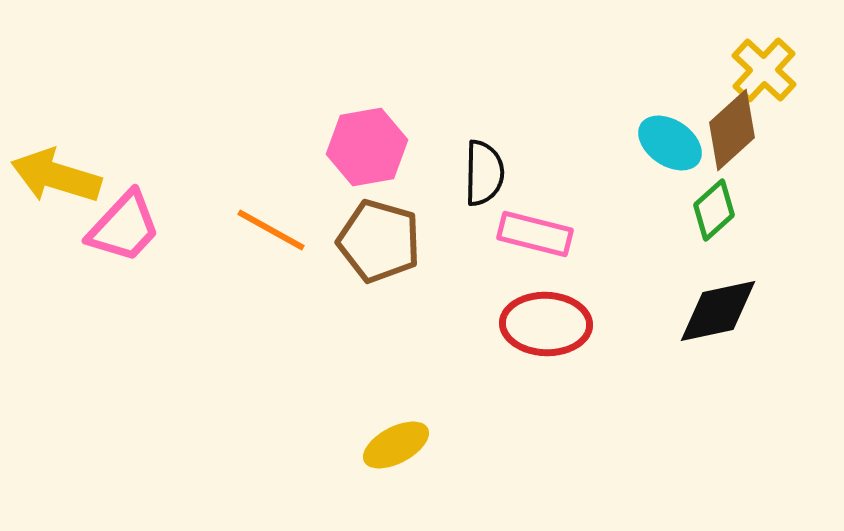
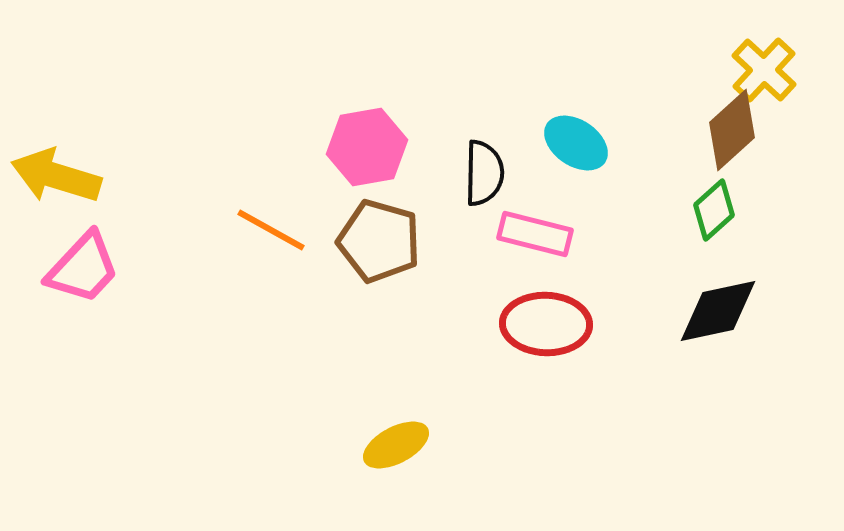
cyan ellipse: moved 94 px left
pink trapezoid: moved 41 px left, 41 px down
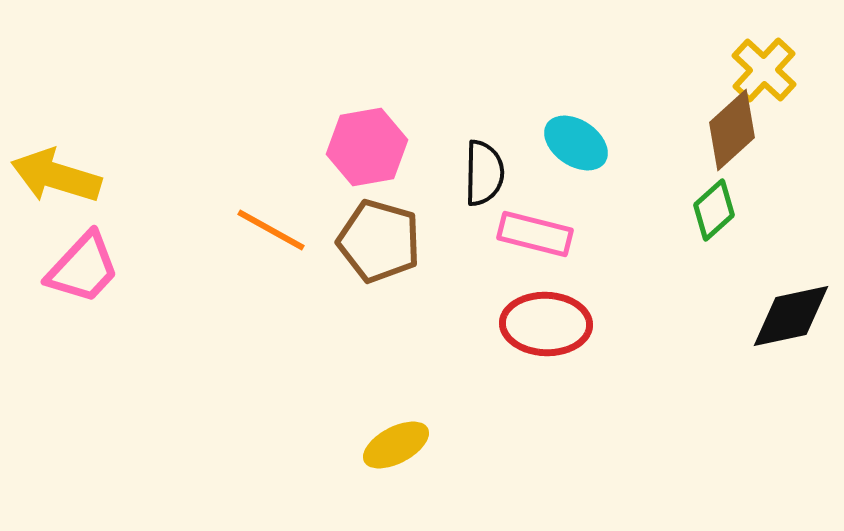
black diamond: moved 73 px right, 5 px down
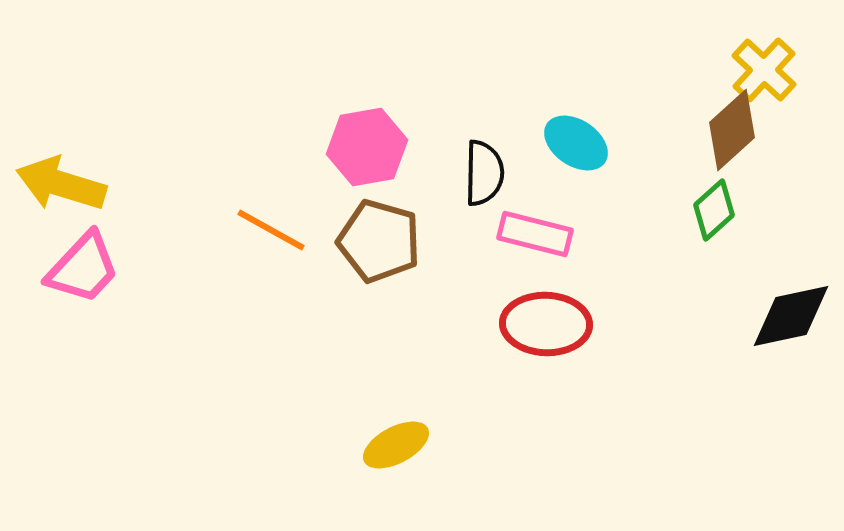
yellow arrow: moved 5 px right, 8 px down
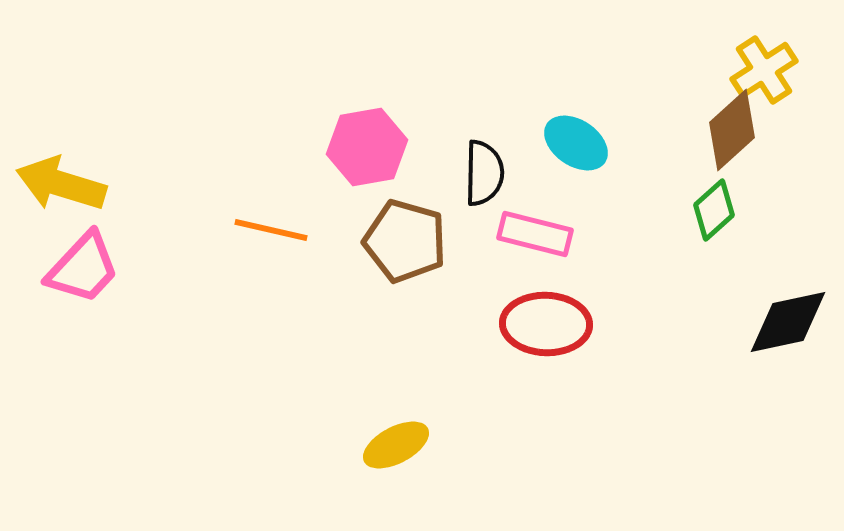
yellow cross: rotated 14 degrees clockwise
orange line: rotated 16 degrees counterclockwise
brown pentagon: moved 26 px right
black diamond: moved 3 px left, 6 px down
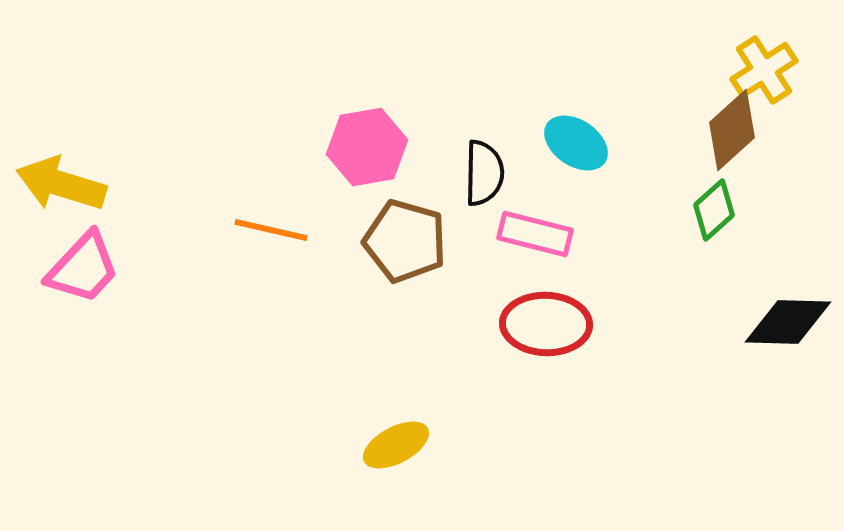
black diamond: rotated 14 degrees clockwise
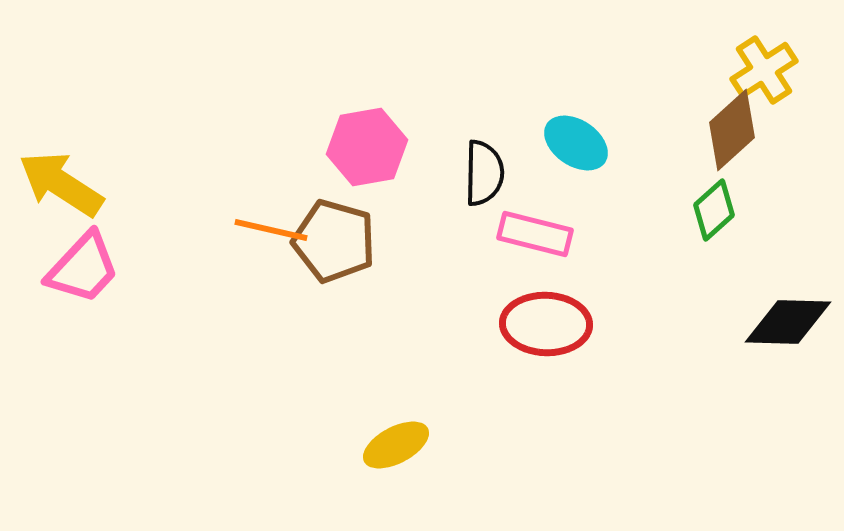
yellow arrow: rotated 16 degrees clockwise
brown pentagon: moved 71 px left
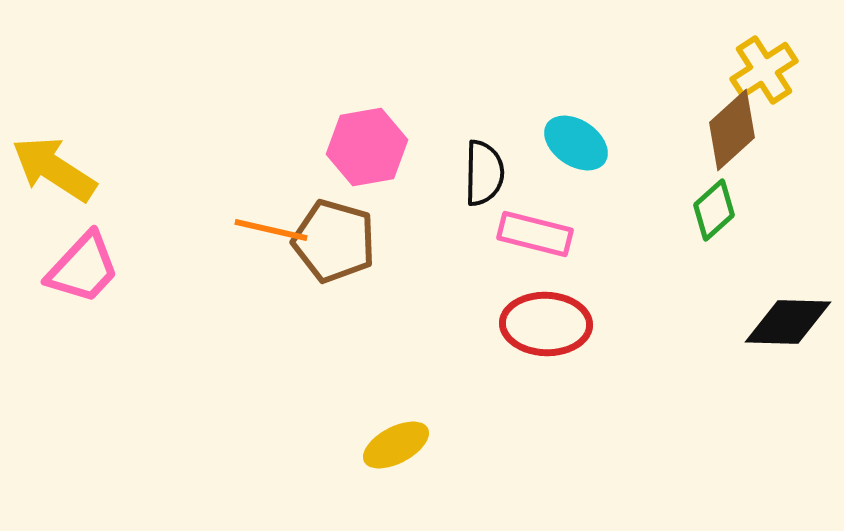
yellow arrow: moved 7 px left, 15 px up
